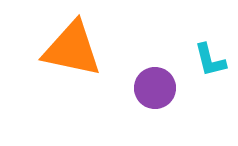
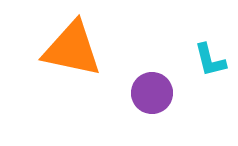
purple circle: moved 3 px left, 5 px down
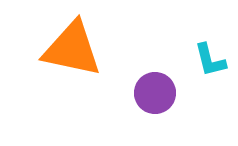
purple circle: moved 3 px right
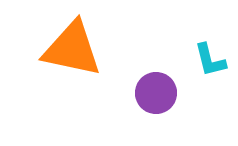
purple circle: moved 1 px right
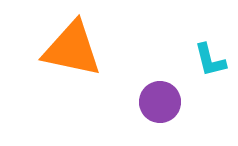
purple circle: moved 4 px right, 9 px down
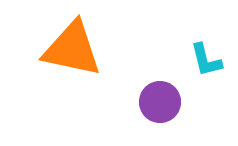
cyan L-shape: moved 4 px left
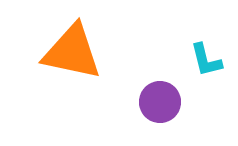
orange triangle: moved 3 px down
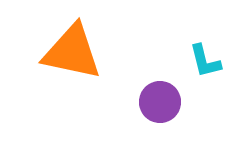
cyan L-shape: moved 1 px left, 1 px down
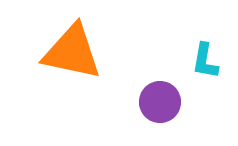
cyan L-shape: rotated 24 degrees clockwise
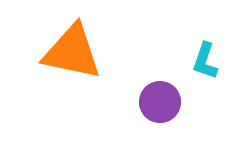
cyan L-shape: rotated 9 degrees clockwise
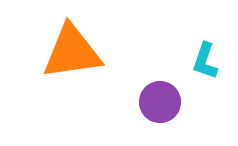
orange triangle: rotated 20 degrees counterclockwise
